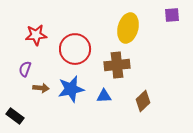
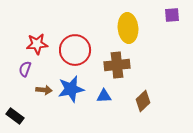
yellow ellipse: rotated 20 degrees counterclockwise
red star: moved 1 px right, 9 px down
red circle: moved 1 px down
brown arrow: moved 3 px right, 2 px down
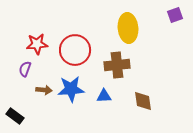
purple square: moved 3 px right; rotated 14 degrees counterclockwise
blue star: rotated 8 degrees clockwise
brown diamond: rotated 55 degrees counterclockwise
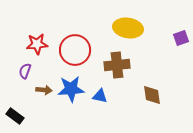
purple square: moved 6 px right, 23 px down
yellow ellipse: rotated 76 degrees counterclockwise
purple semicircle: moved 2 px down
blue triangle: moved 4 px left; rotated 14 degrees clockwise
brown diamond: moved 9 px right, 6 px up
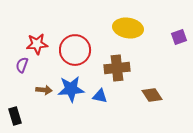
purple square: moved 2 px left, 1 px up
brown cross: moved 3 px down
purple semicircle: moved 3 px left, 6 px up
brown diamond: rotated 25 degrees counterclockwise
black rectangle: rotated 36 degrees clockwise
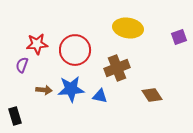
brown cross: rotated 15 degrees counterclockwise
